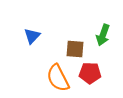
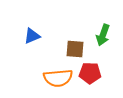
blue triangle: rotated 24 degrees clockwise
orange semicircle: rotated 68 degrees counterclockwise
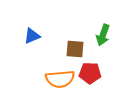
orange semicircle: moved 2 px right, 1 px down
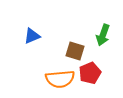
brown square: moved 2 px down; rotated 12 degrees clockwise
red pentagon: rotated 25 degrees counterclockwise
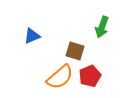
green arrow: moved 1 px left, 8 px up
red pentagon: moved 3 px down
orange semicircle: moved 2 px up; rotated 36 degrees counterclockwise
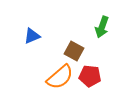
brown square: moved 1 px left; rotated 12 degrees clockwise
red pentagon: rotated 30 degrees clockwise
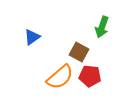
blue triangle: moved 1 px down; rotated 12 degrees counterclockwise
brown square: moved 5 px right, 1 px down
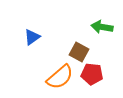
green arrow: rotated 80 degrees clockwise
red pentagon: moved 2 px right, 2 px up
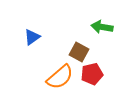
red pentagon: rotated 20 degrees counterclockwise
